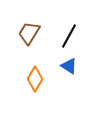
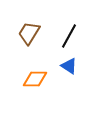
orange diamond: rotated 60 degrees clockwise
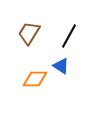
blue triangle: moved 8 px left
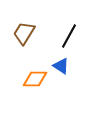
brown trapezoid: moved 5 px left
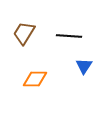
black line: rotated 65 degrees clockwise
blue triangle: moved 23 px right; rotated 30 degrees clockwise
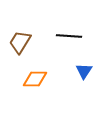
brown trapezoid: moved 4 px left, 9 px down
blue triangle: moved 5 px down
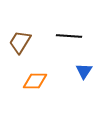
orange diamond: moved 2 px down
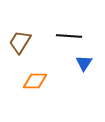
blue triangle: moved 8 px up
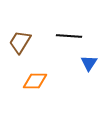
blue triangle: moved 5 px right
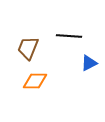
brown trapezoid: moved 8 px right, 6 px down; rotated 10 degrees counterclockwise
blue triangle: rotated 30 degrees clockwise
